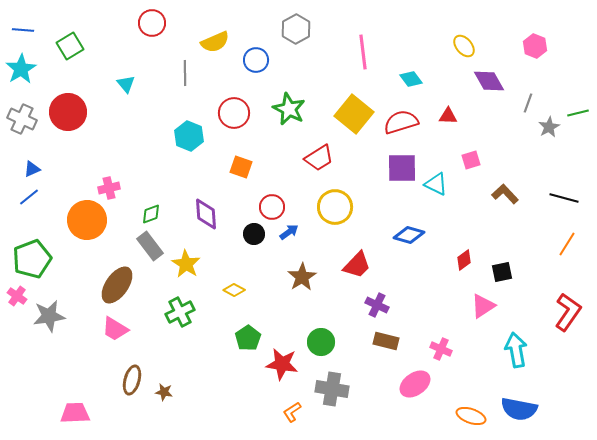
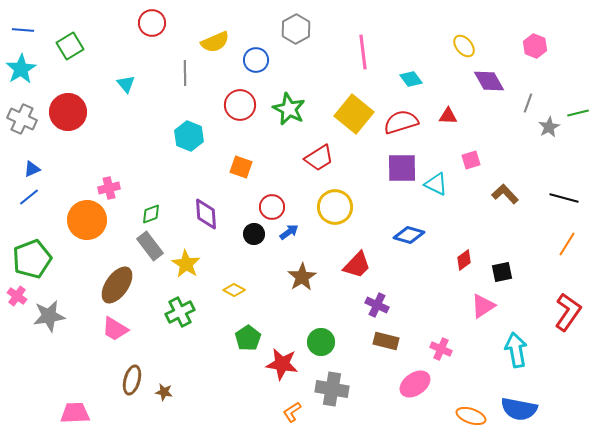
red circle at (234, 113): moved 6 px right, 8 px up
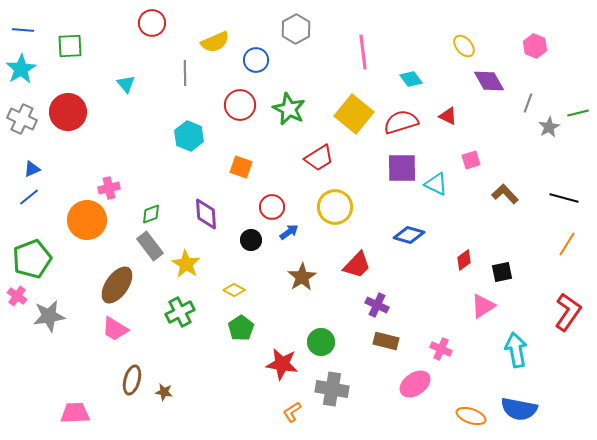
green square at (70, 46): rotated 28 degrees clockwise
red triangle at (448, 116): rotated 24 degrees clockwise
black circle at (254, 234): moved 3 px left, 6 px down
green pentagon at (248, 338): moved 7 px left, 10 px up
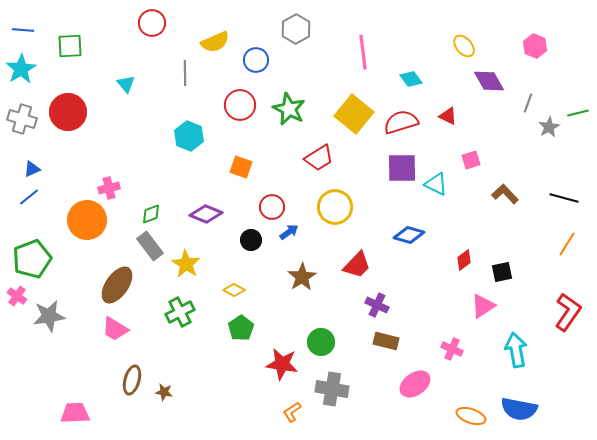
gray cross at (22, 119): rotated 8 degrees counterclockwise
purple diamond at (206, 214): rotated 64 degrees counterclockwise
pink cross at (441, 349): moved 11 px right
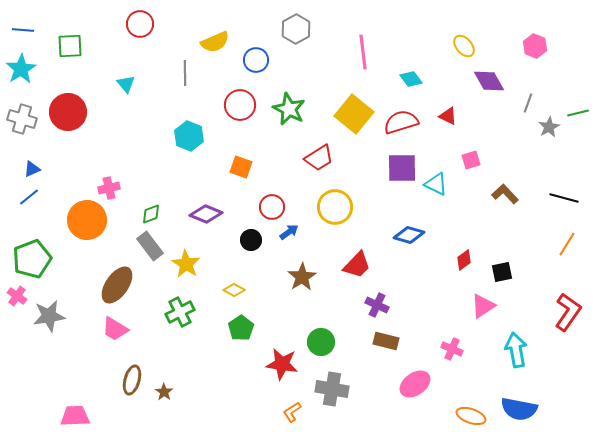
red circle at (152, 23): moved 12 px left, 1 px down
brown star at (164, 392): rotated 24 degrees clockwise
pink trapezoid at (75, 413): moved 3 px down
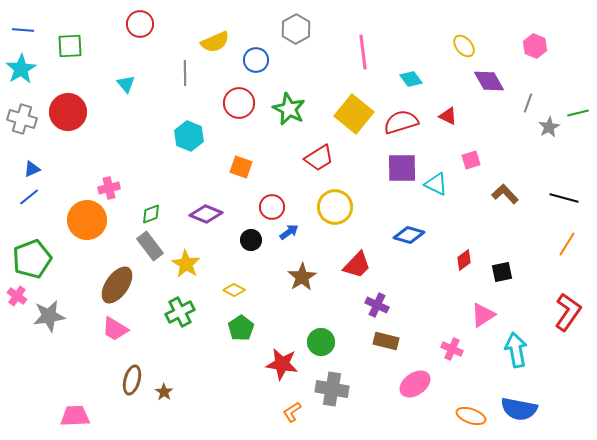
red circle at (240, 105): moved 1 px left, 2 px up
pink triangle at (483, 306): moved 9 px down
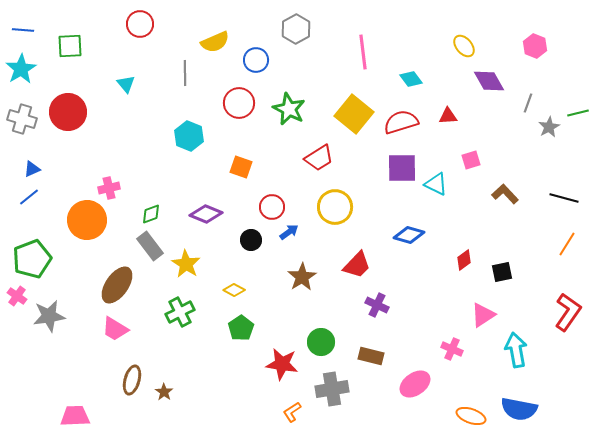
red triangle at (448, 116): rotated 30 degrees counterclockwise
brown rectangle at (386, 341): moved 15 px left, 15 px down
gray cross at (332, 389): rotated 20 degrees counterclockwise
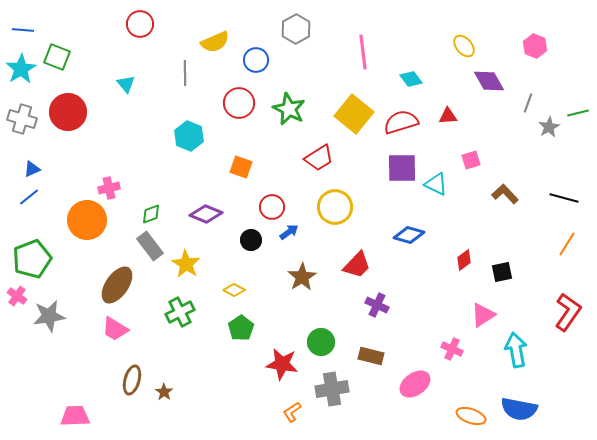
green square at (70, 46): moved 13 px left, 11 px down; rotated 24 degrees clockwise
